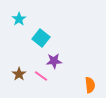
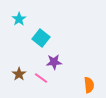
purple star: moved 1 px down
pink line: moved 2 px down
orange semicircle: moved 1 px left
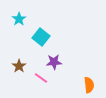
cyan square: moved 1 px up
brown star: moved 8 px up
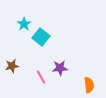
cyan star: moved 5 px right, 5 px down
purple star: moved 6 px right, 6 px down
brown star: moved 7 px left; rotated 24 degrees clockwise
pink line: moved 1 px up; rotated 24 degrees clockwise
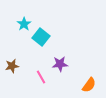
purple star: moved 4 px up
orange semicircle: rotated 42 degrees clockwise
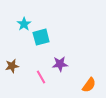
cyan square: rotated 36 degrees clockwise
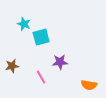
cyan star: rotated 16 degrees counterclockwise
purple star: moved 2 px up
orange semicircle: rotated 63 degrees clockwise
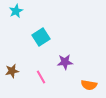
cyan star: moved 8 px left, 13 px up; rotated 24 degrees clockwise
cyan square: rotated 18 degrees counterclockwise
purple star: moved 5 px right
brown star: moved 5 px down
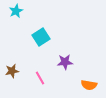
pink line: moved 1 px left, 1 px down
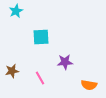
cyan square: rotated 30 degrees clockwise
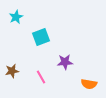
cyan star: moved 6 px down
cyan square: rotated 18 degrees counterclockwise
pink line: moved 1 px right, 1 px up
orange semicircle: moved 1 px up
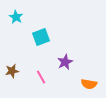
cyan star: rotated 16 degrees counterclockwise
purple star: rotated 21 degrees counterclockwise
